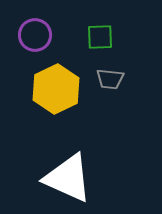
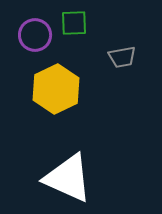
green square: moved 26 px left, 14 px up
gray trapezoid: moved 12 px right, 22 px up; rotated 16 degrees counterclockwise
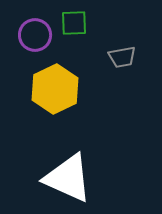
yellow hexagon: moved 1 px left
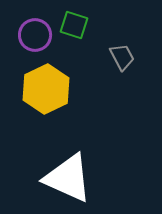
green square: moved 2 px down; rotated 20 degrees clockwise
gray trapezoid: rotated 108 degrees counterclockwise
yellow hexagon: moved 9 px left
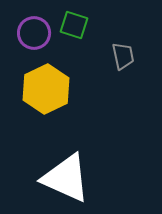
purple circle: moved 1 px left, 2 px up
gray trapezoid: moved 1 px right, 1 px up; rotated 16 degrees clockwise
white triangle: moved 2 px left
